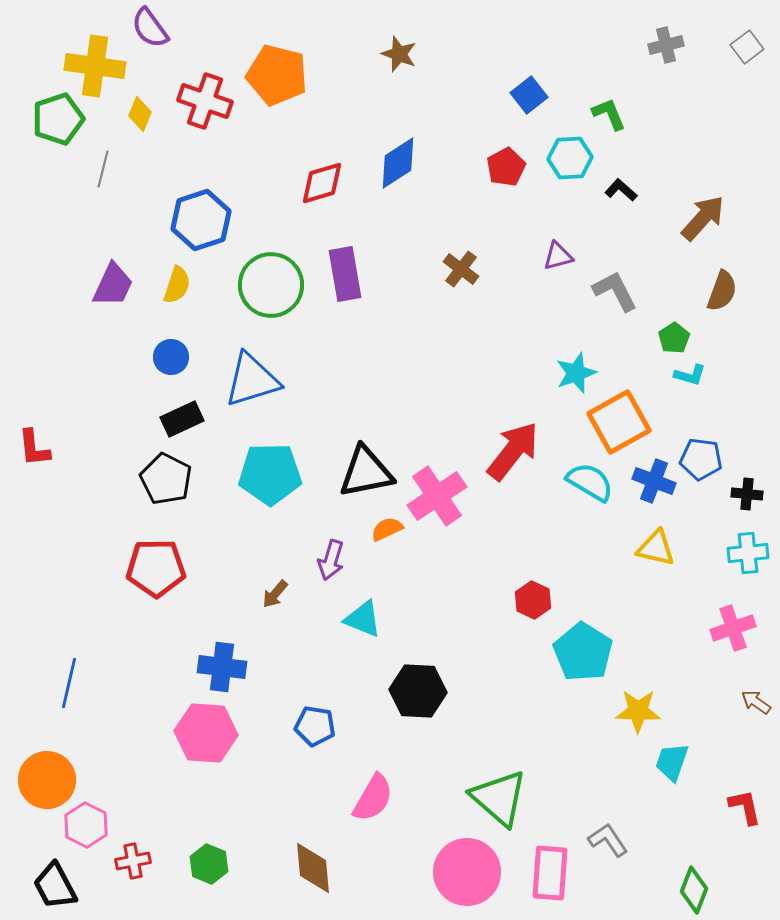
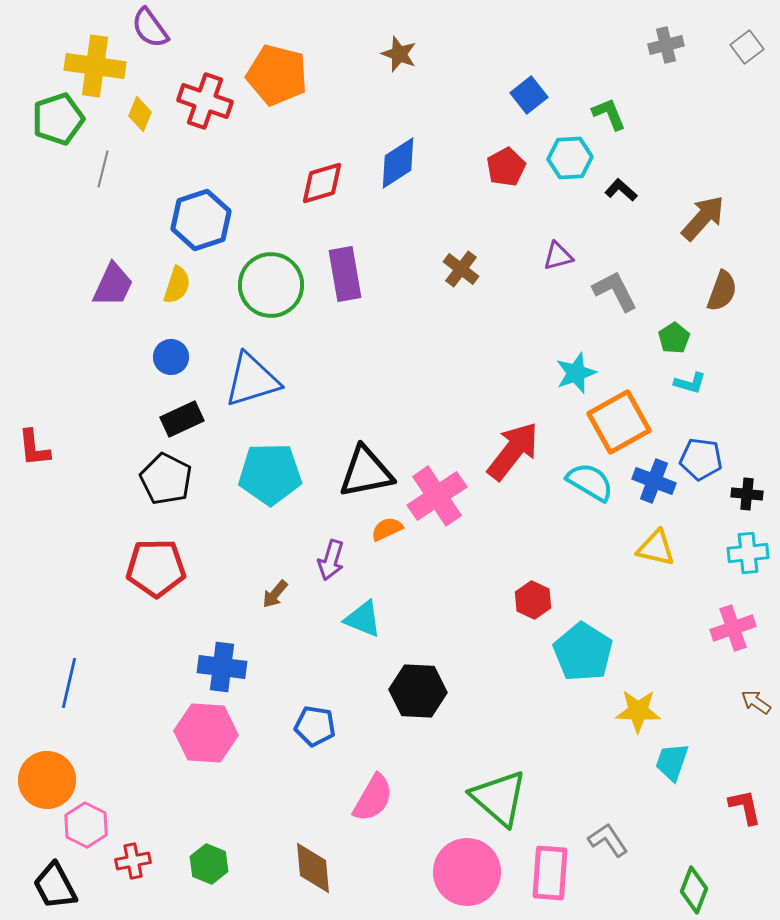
cyan L-shape at (690, 375): moved 8 px down
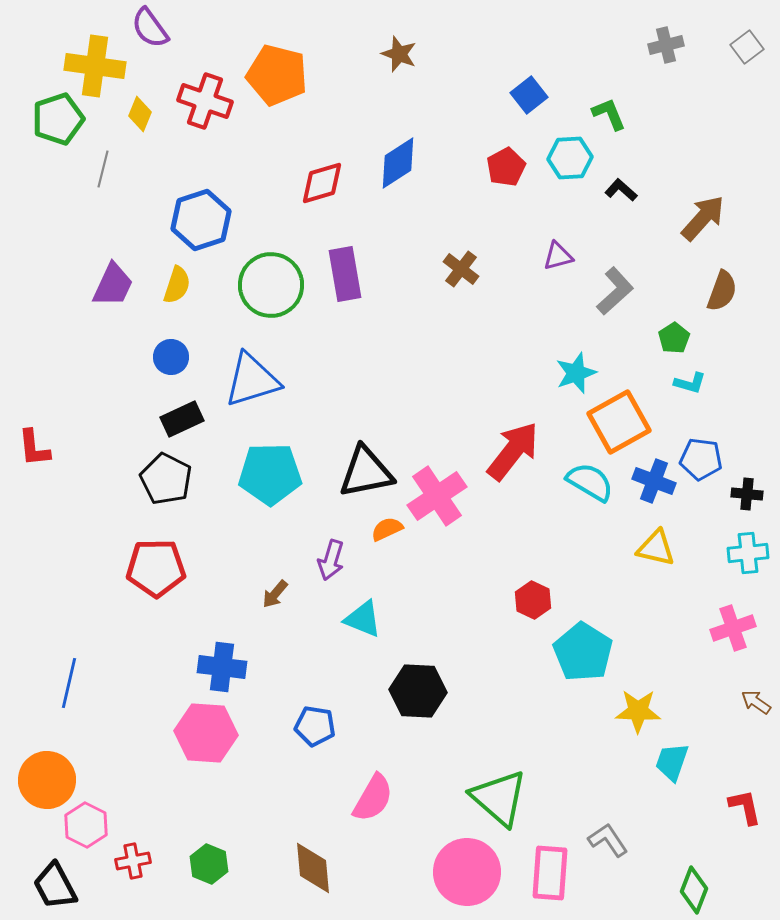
gray L-shape at (615, 291): rotated 75 degrees clockwise
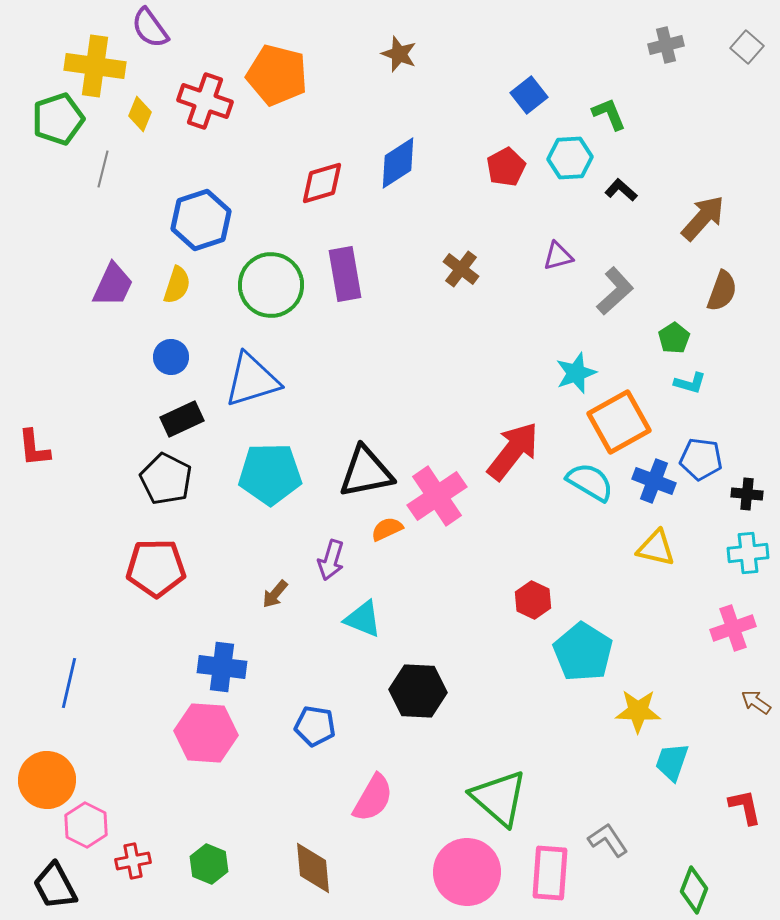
gray square at (747, 47): rotated 12 degrees counterclockwise
